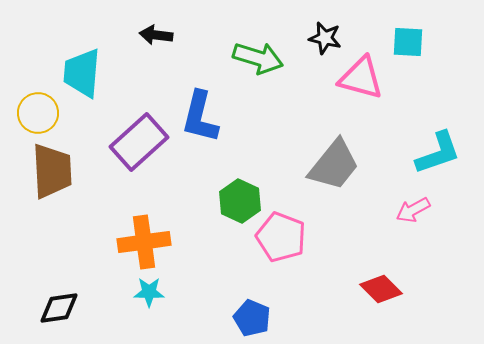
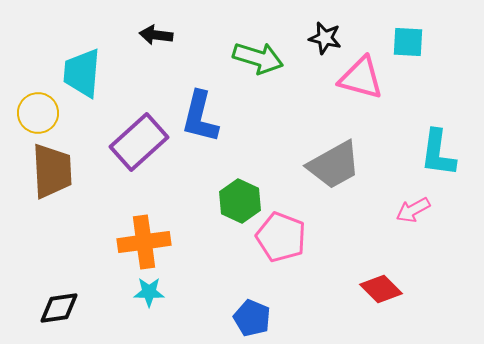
cyan L-shape: rotated 117 degrees clockwise
gray trapezoid: rotated 22 degrees clockwise
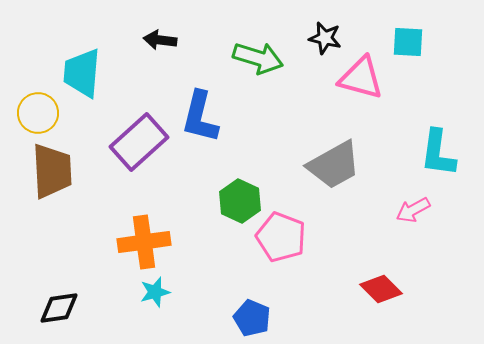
black arrow: moved 4 px right, 5 px down
cyan star: moved 6 px right; rotated 16 degrees counterclockwise
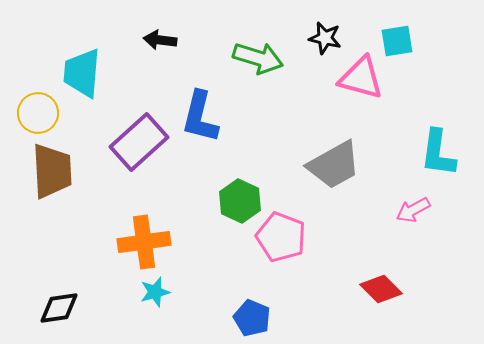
cyan square: moved 11 px left, 1 px up; rotated 12 degrees counterclockwise
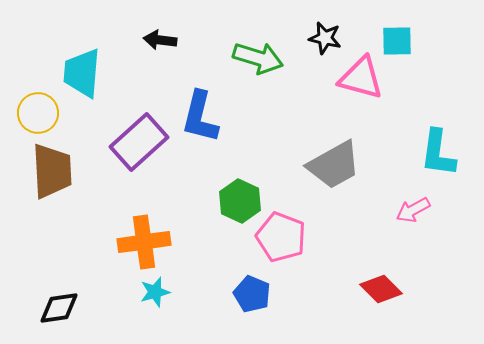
cyan square: rotated 8 degrees clockwise
blue pentagon: moved 24 px up
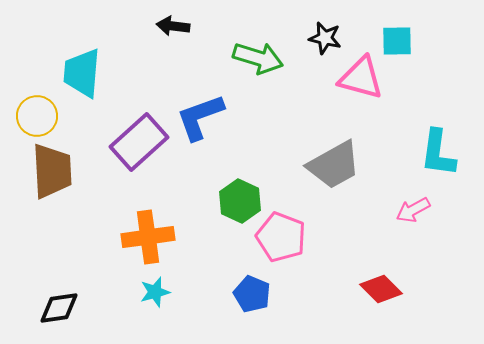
black arrow: moved 13 px right, 14 px up
yellow circle: moved 1 px left, 3 px down
blue L-shape: rotated 56 degrees clockwise
orange cross: moved 4 px right, 5 px up
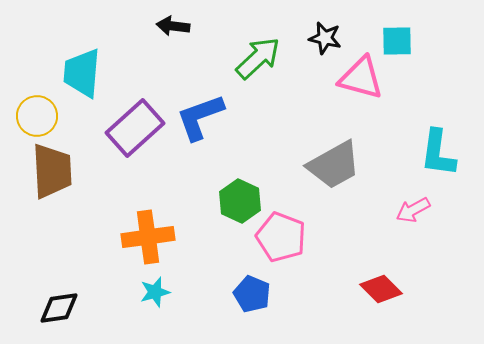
green arrow: rotated 60 degrees counterclockwise
purple rectangle: moved 4 px left, 14 px up
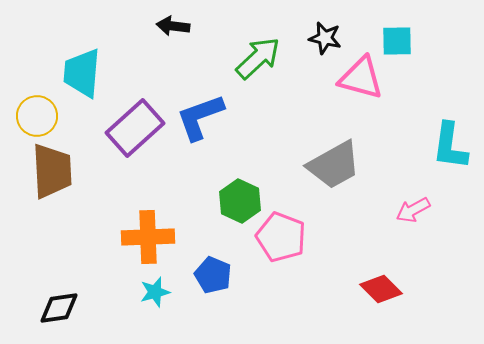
cyan L-shape: moved 12 px right, 7 px up
orange cross: rotated 6 degrees clockwise
blue pentagon: moved 39 px left, 19 px up
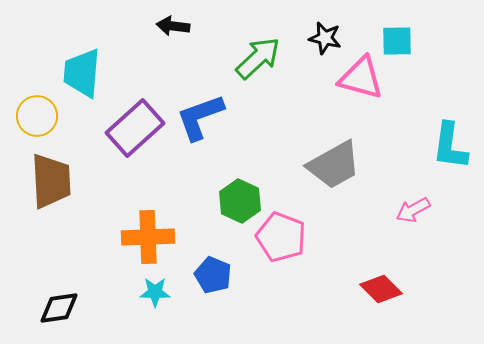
brown trapezoid: moved 1 px left, 10 px down
cyan star: rotated 16 degrees clockwise
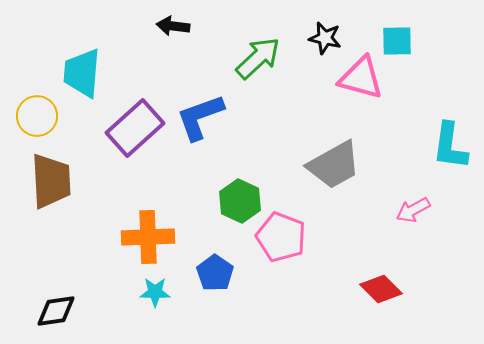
blue pentagon: moved 2 px right, 2 px up; rotated 12 degrees clockwise
black diamond: moved 3 px left, 3 px down
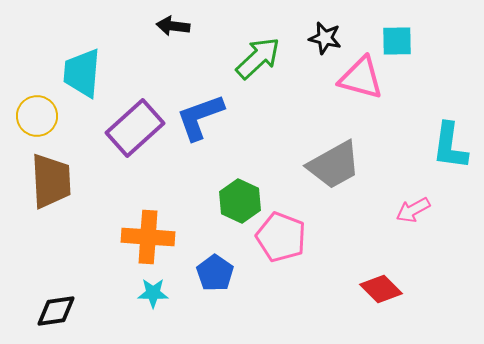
orange cross: rotated 6 degrees clockwise
cyan star: moved 2 px left, 1 px down
